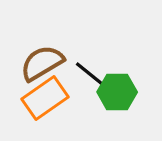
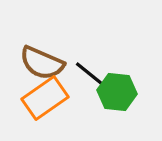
brown semicircle: rotated 126 degrees counterclockwise
green hexagon: rotated 6 degrees clockwise
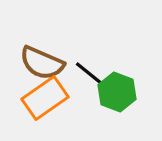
green hexagon: rotated 15 degrees clockwise
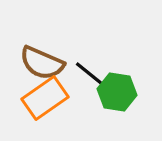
green hexagon: rotated 12 degrees counterclockwise
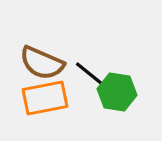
orange rectangle: rotated 24 degrees clockwise
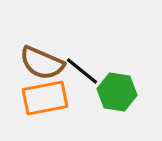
black line: moved 9 px left, 4 px up
